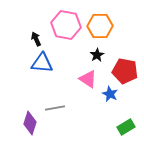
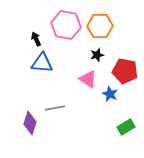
black star: rotated 16 degrees clockwise
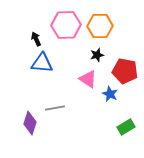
pink hexagon: rotated 12 degrees counterclockwise
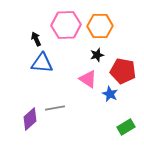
red pentagon: moved 2 px left
purple diamond: moved 4 px up; rotated 30 degrees clockwise
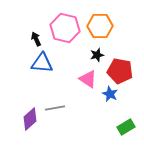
pink hexagon: moved 1 px left, 3 px down; rotated 16 degrees clockwise
red pentagon: moved 3 px left
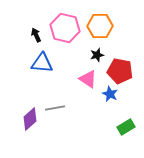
black arrow: moved 4 px up
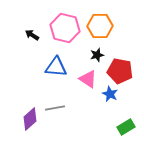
black arrow: moved 4 px left; rotated 32 degrees counterclockwise
blue triangle: moved 14 px right, 4 px down
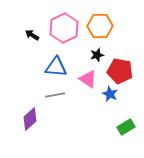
pink hexagon: moved 1 px left; rotated 20 degrees clockwise
gray line: moved 13 px up
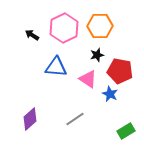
gray line: moved 20 px right, 24 px down; rotated 24 degrees counterclockwise
green rectangle: moved 4 px down
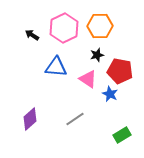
green rectangle: moved 4 px left, 4 px down
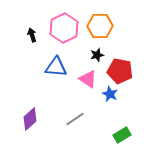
black arrow: rotated 40 degrees clockwise
